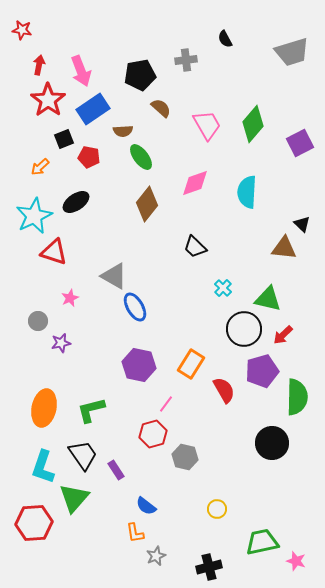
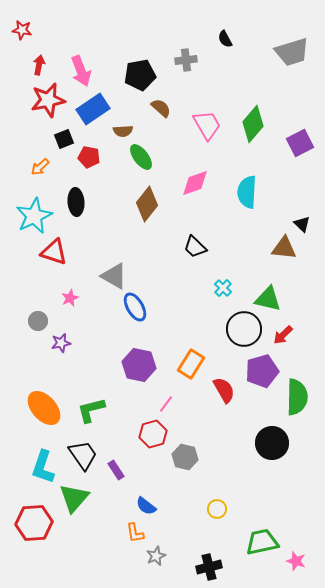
red star at (48, 100): rotated 24 degrees clockwise
black ellipse at (76, 202): rotated 60 degrees counterclockwise
orange ellipse at (44, 408): rotated 54 degrees counterclockwise
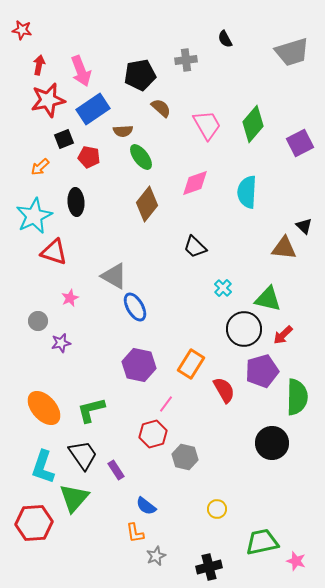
black triangle at (302, 224): moved 2 px right, 2 px down
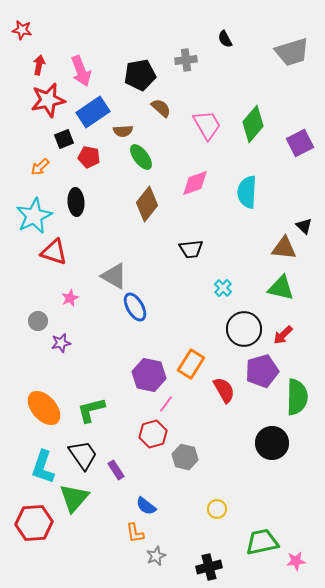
blue rectangle at (93, 109): moved 3 px down
black trapezoid at (195, 247): moved 4 px left, 2 px down; rotated 50 degrees counterclockwise
green triangle at (268, 299): moved 13 px right, 11 px up
purple hexagon at (139, 365): moved 10 px right, 10 px down
pink star at (296, 561): rotated 24 degrees counterclockwise
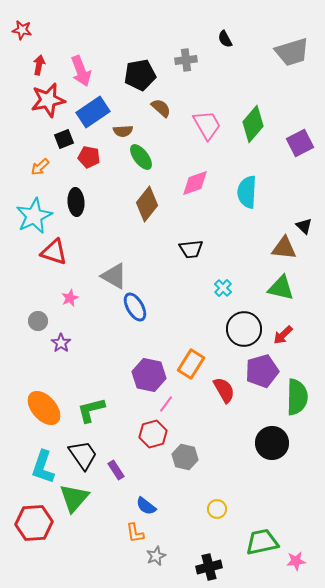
purple star at (61, 343): rotated 24 degrees counterclockwise
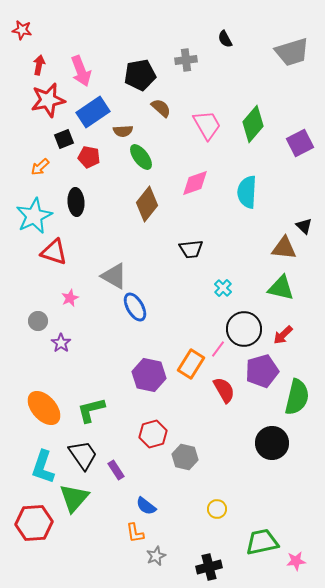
green semicircle at (297, 397): rotated 12 degrees clockwise
pink line at (166, 404): moved 52 px right, 55 px up
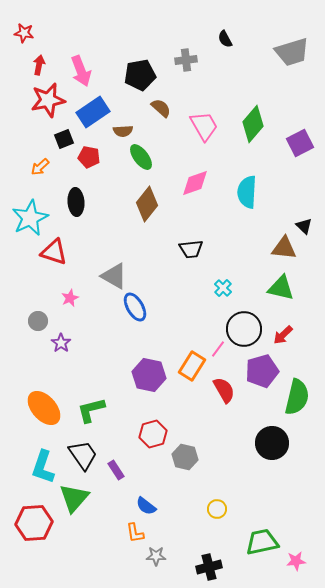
red star at (22, 30): moved 2 px right, 3 px down
pink trapezoid at (207, 125): moved 3 px left, 1 px down
cyan star at (34, 216): moved 4 px left, 2 px down
orange rectangle at (191, 364): moved 1 px right, 2 px down
gray star at (156, 556): rotated 24 degrees clockwise
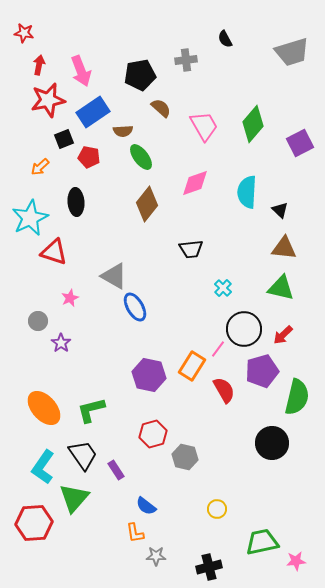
black triangle at (304, 226): moved 24 px left, 16 px up
cyan L-shape at (43, 467): rotated 16 degrees clockwise
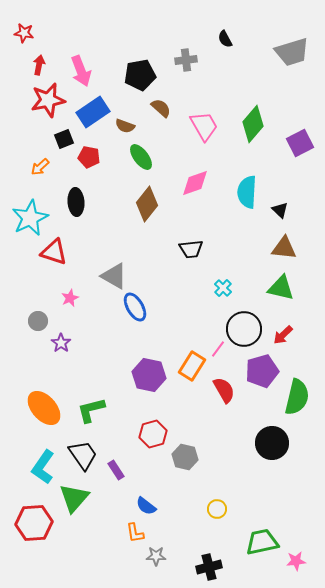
brown semicircle at (123, 131): moved 2 px right, 5 px up; rotated 24 degrees clockwise
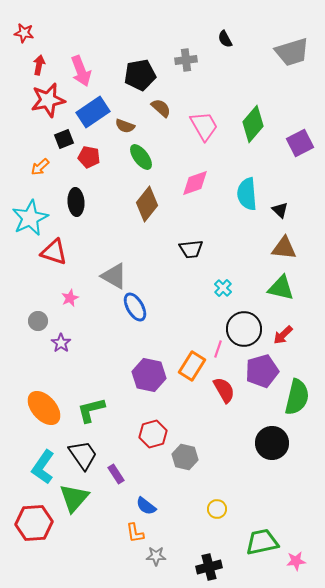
cyan semicircle at (247, 192): moved 2 px down; rotated 8 degrees counterclockwise
pink line at (218, 349): rotated 18 degrees counterclockwise
purple rectangle at (116, 470): moved 4 px down
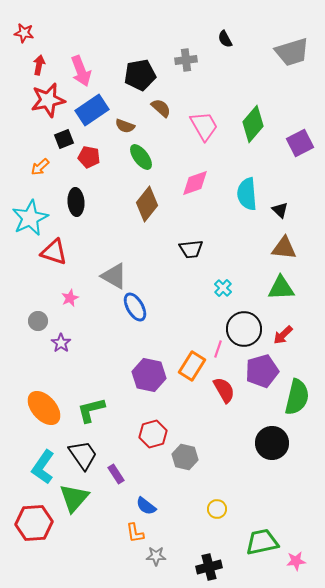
blue rectangle at (93, 112): moved 1 px left, 2 px up
green triangle at (281, 288): rotated 16 degrees counterclockwise
